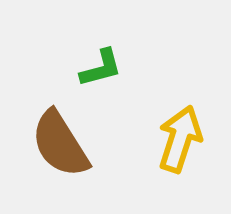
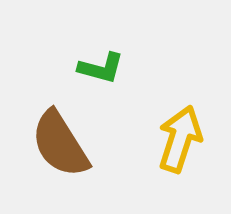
green L-shape: rotated 30 degrees clockwise
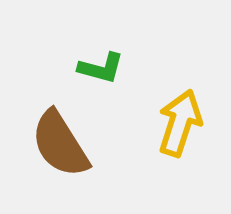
yellow arrow: moved 16 px up
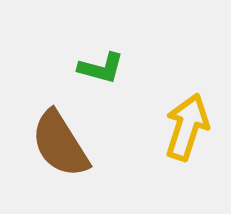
yellow arrow: moved 7 px right, 4 px down
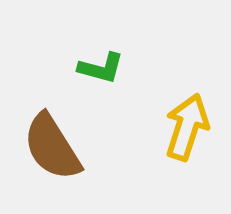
brown semicircle: moved 8 px left, 3 px down
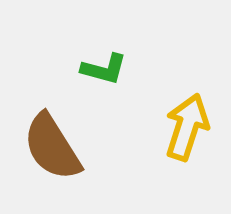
green L-shape: moved 3 px right, 1 px down
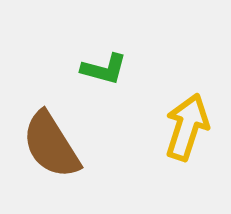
brown semicircle: moved 1 px left, 2 px up
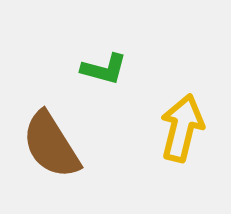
yellow arrow: moved 5 px left, 1 px down; rotated 4 degrees counterclockwise
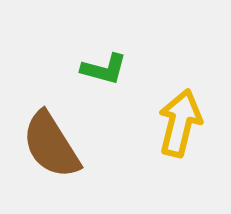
yellow arrow: moved 2 px left, 5 px up
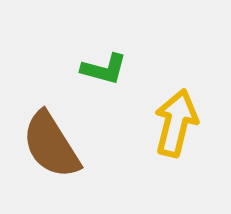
yellow arrow: moved 4 px left
